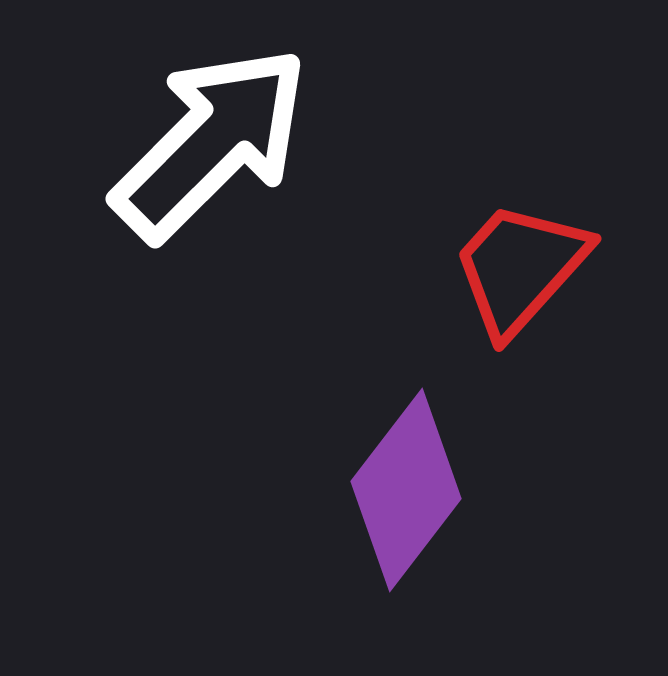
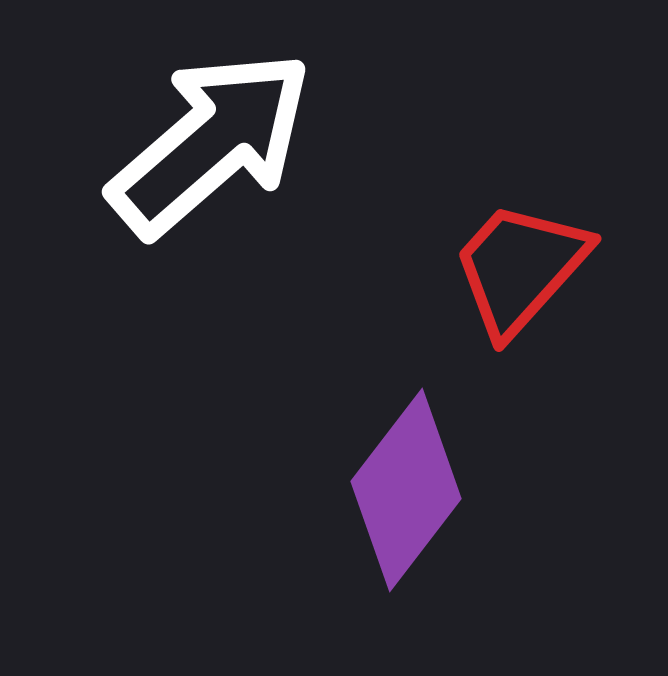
white arrow: rotated 4 degrees clockwise
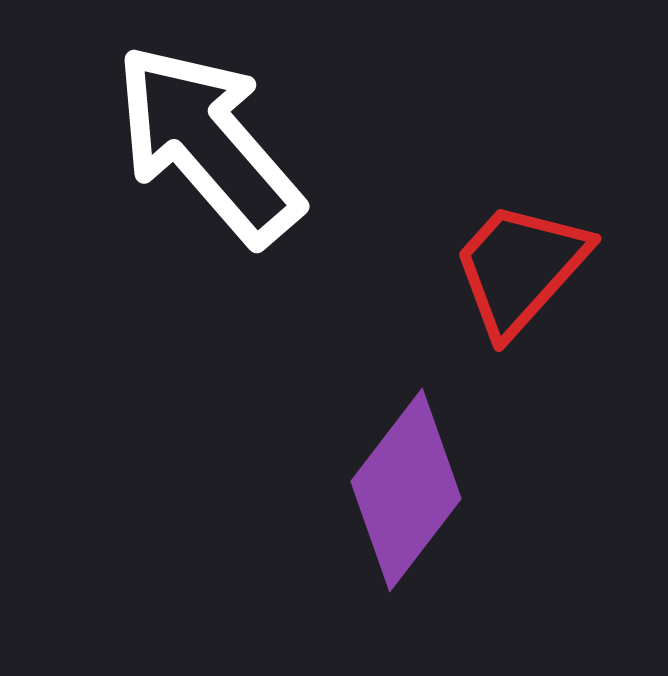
white arrow: moved 3 px left, 1 px down; rotated 90 degrees counterclockwise
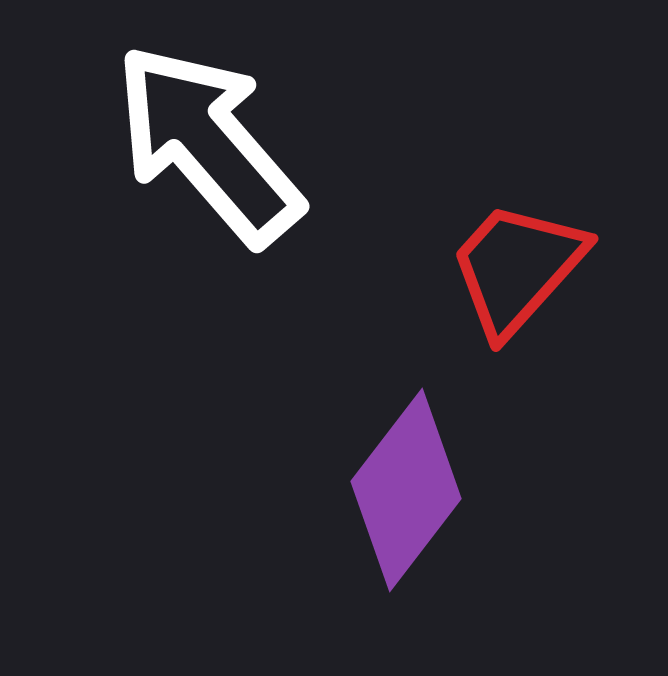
red trapezoid: moved 3 px left
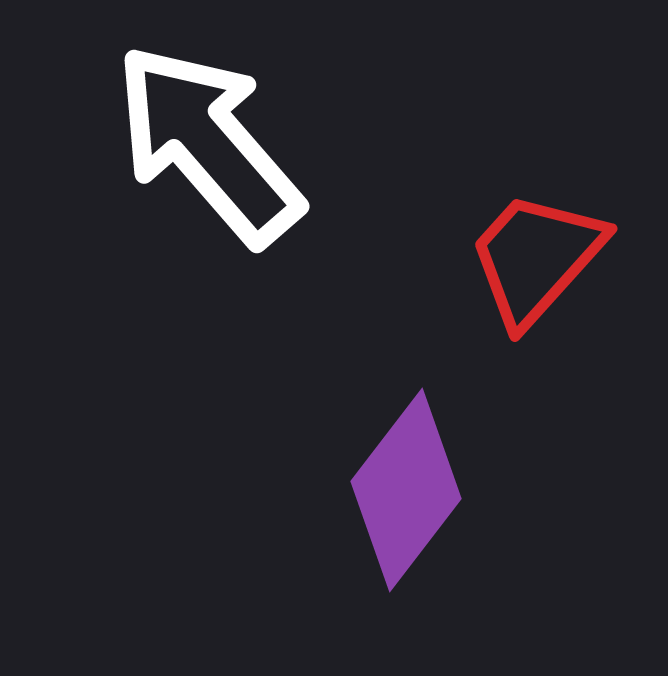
red trapezoid: moved 19 px right, 10 px up
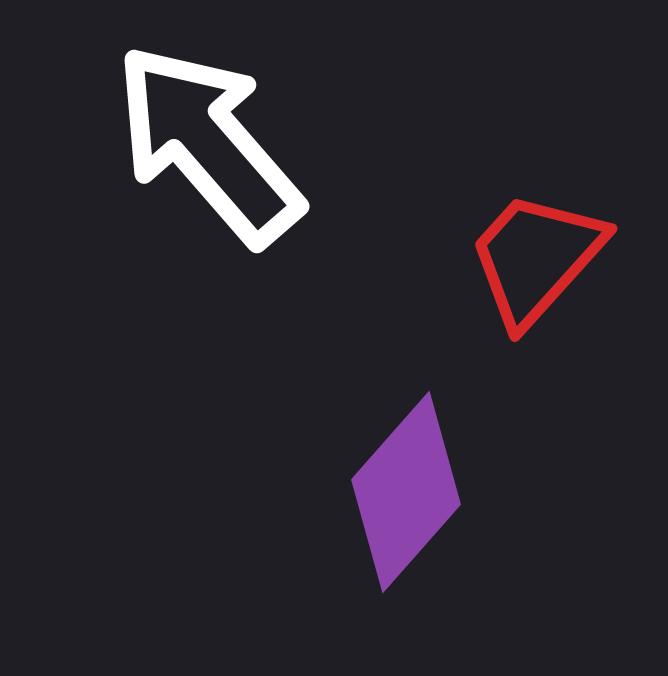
purple diamond: moved 2 px down; rotated 4 degrees clockwise
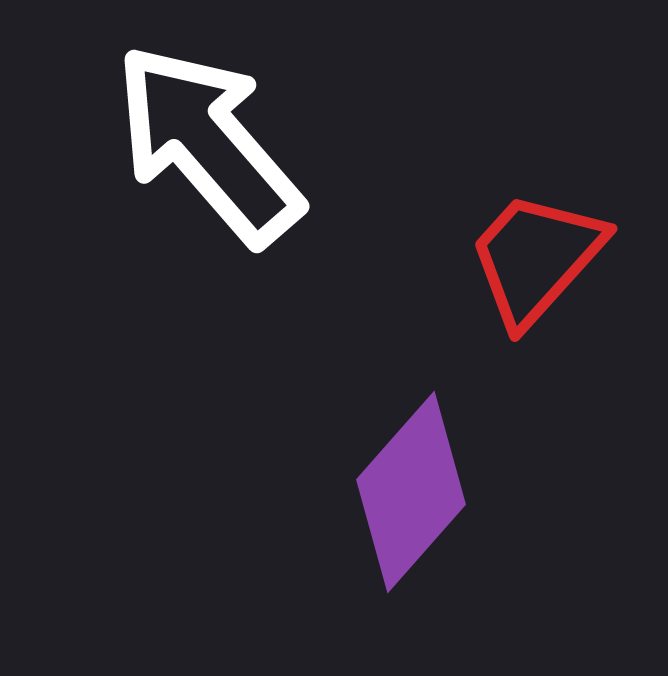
purple diamond: moved 5 px right
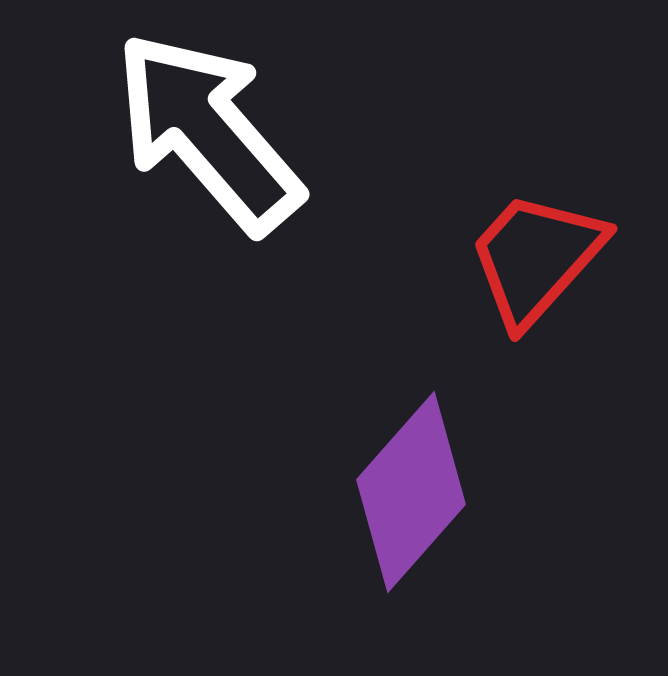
white arrow: moved 12 px up
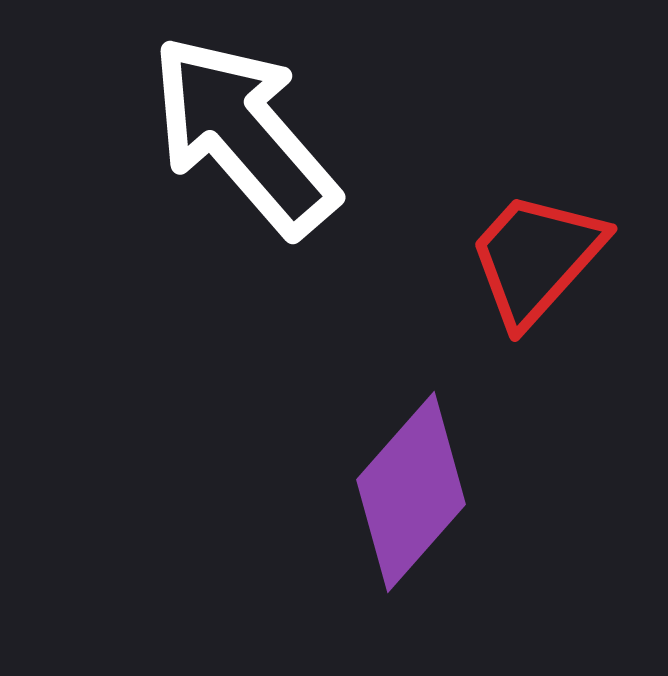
white arrow: moved 36 px right, 3 px down
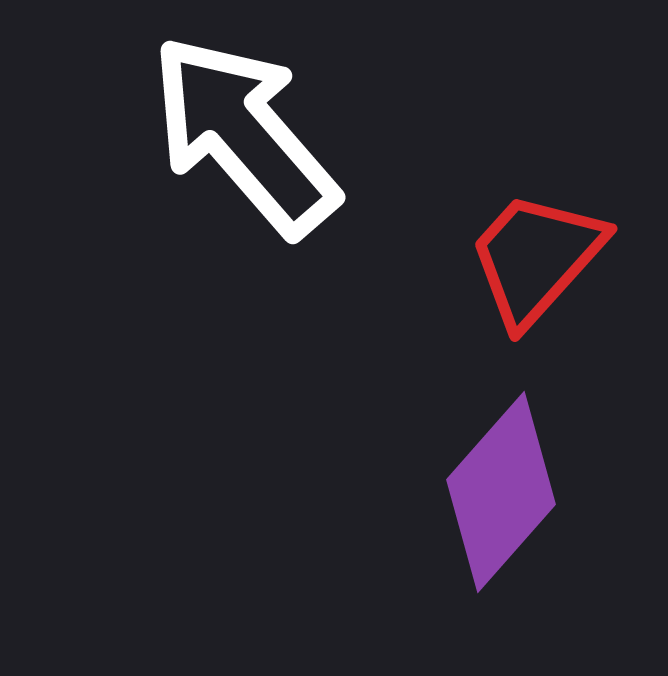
purple diamond: moved 90 px right
